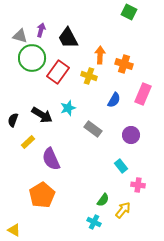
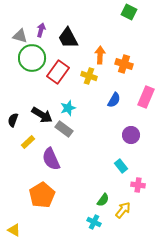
pink rectangle: moved 3 px right, 3 px down
gray rectangle: moved 29 px left
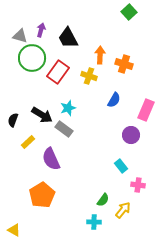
green square: rotated 21 degrees clockwise
pink rectangle: moved 13 px down
cyan cross: rotated 24 degrees counterclockwise
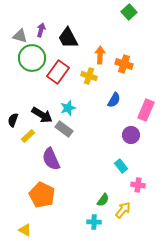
yellow rectangle: moved 6 px up
orange pentagon: rotated 15 degrees counterclockwise
yellow triangle: moved 11 px right
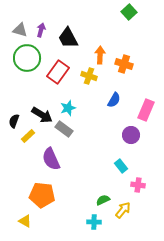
gray triangle: moved 6 px up
green circle: moved 5 px left
black semicircle: moved 1 px right, 1 px down
orange pentagon: rotated 20 degrees counterclockwise
green semicircle: rotated 152 degrees counterclockwise
yellow triangle: moved 9 px up
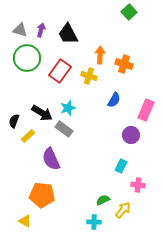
black trapezoid: moved 4 px up
red rectangle: moved 2 px right, 1 px up
black arrow: moved 2 px up
cyan rectangle: rotated 64 degrees clockwise
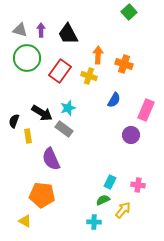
purple arrow: rotated 16 degrees counterclockwise
orange arrow: moved 2 px left
yellow rectangle: rotated 56 degrees counterclockwise
cyan rectangle: moved 11 px left, 16 px down
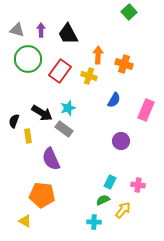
gray triangle: moved 3 px left
green circle: moved 1 px right, 1 px down
purple circle: moved 10 px left, 6 px down
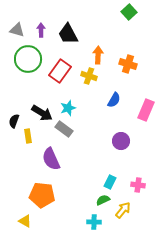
orange cross: moved 4 px right
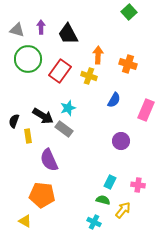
purple arrow: moved 3 px up
black arrow: moved 1 px right, 3 px down
purple semicircle: moved 2 px left, 1 px down
green semicircle: rotated 40 degrees clockwise
cyan cross: rotated 24 degrees clockwise
